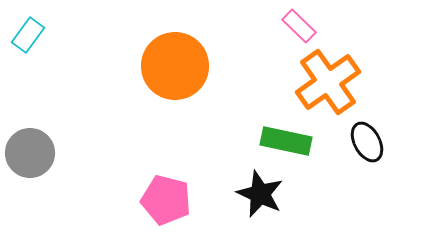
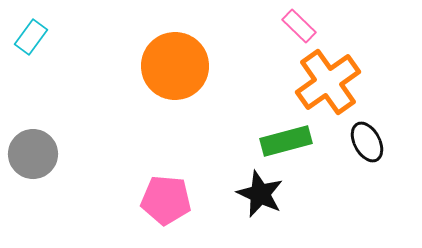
cyan rectangle: moved 3 px right, 2 px down
green rectangle: rotated 27 degrees counterclockwise
gray circle: moved 3 px right, 1 px down
pink pentagon: rotated 9 degrees counterclockwise
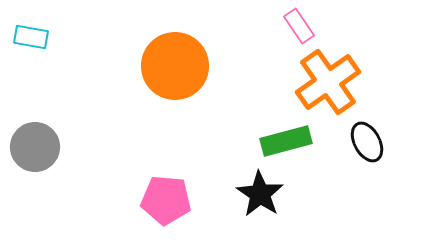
pink rectangle: rotated 12 degrees clockwise
cyan rectangle: rotated 64 degrees clockwise
gray circle: moved 2 px right, 7 px up
black star: rotated 9 degrees clockwise
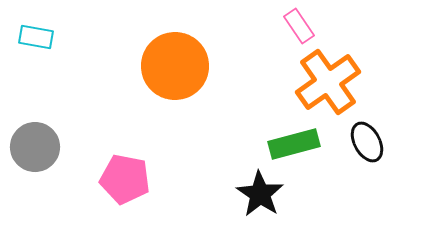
cyan rectangle: moved 5 px right
green rectangle: moved 8 px right, 3 px down
pink pentagon: moved 41 px left, 21 px up; rotated 6 degrees clockwise
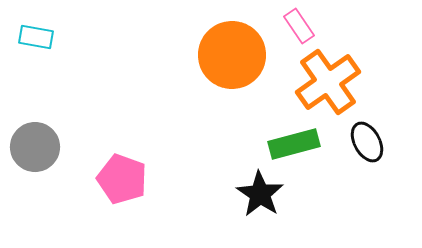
orange circle: moved 57 px right, 11 px up
pink pentagon: moved 3 px left; rotated 9 degrees clockwise
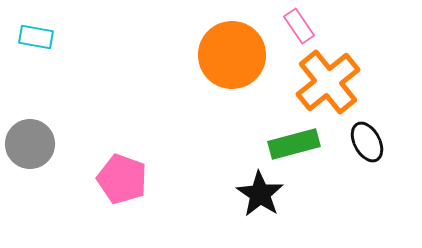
orange cross: rotated 4 degrees counterclockwise
gray circle: moved 5 px left, 3 px up
